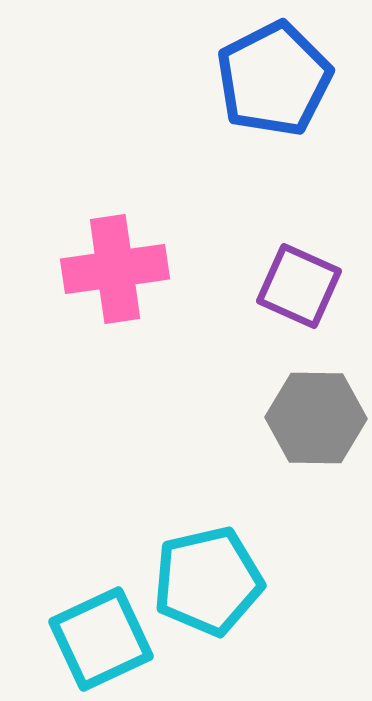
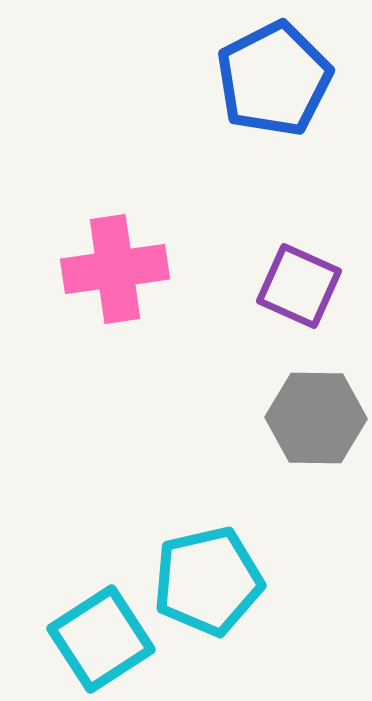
cyan square: rotated 8 degrees counterclockwise
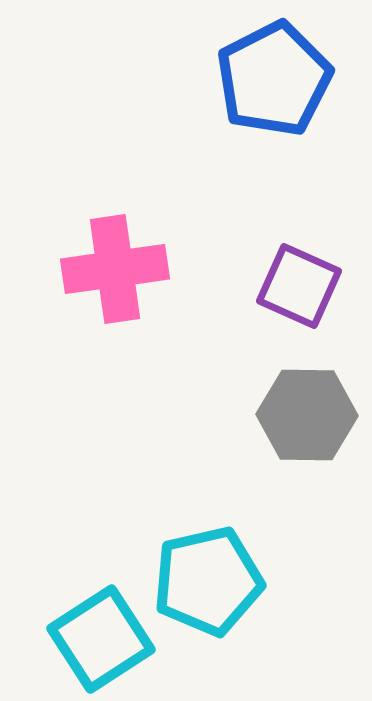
gray hexagon: moved 9 px left, 3 px up
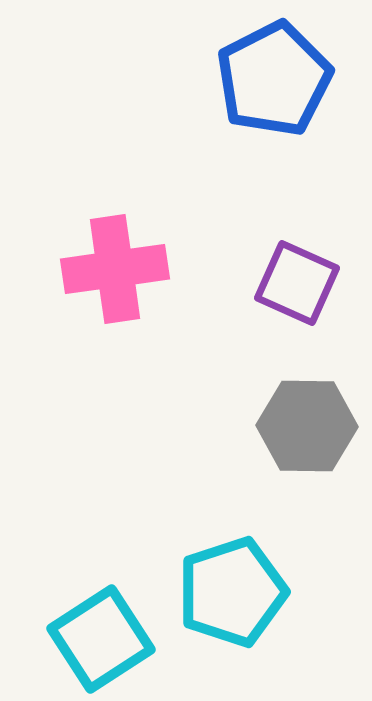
purple square: moved 2 px left, 3 px up
gray hexagon: moved 11 px down
cyan pentagon: moved 24 px right, 11 px down; rotated 5 degrees counterclockwise
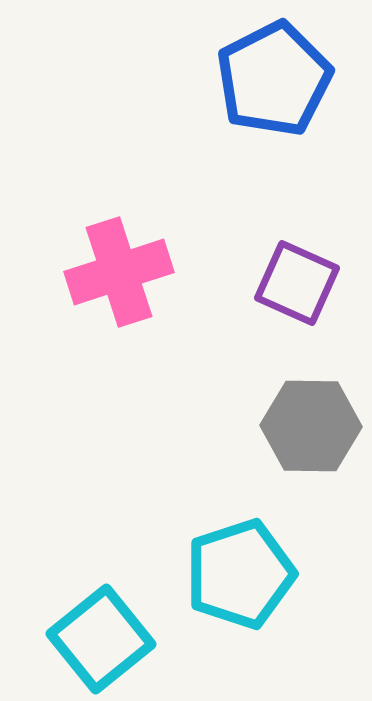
pink cross: moved 4 px right, 3 px down; rotated 10 degrees counterclockwise
gray hexagon: moved 4 px right
cyan pentagon: moved 8 px right, 18 px up
cyan square: rotated 6 degrees counterclockwise
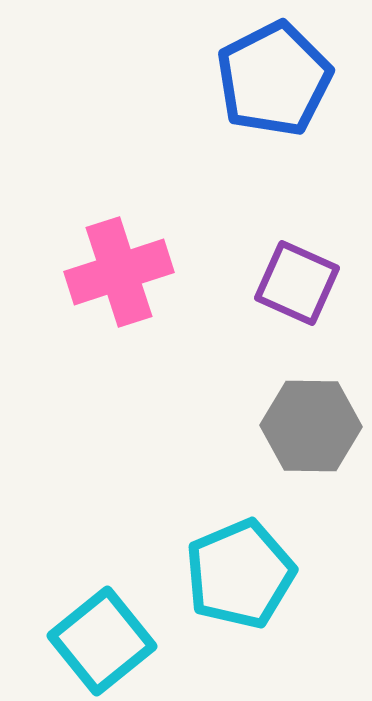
cyan pentagon: rotated 5 degrees counterclockwise
cyan square: moved 1 px right, 2 px down
